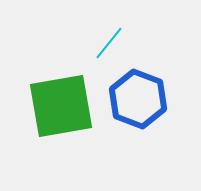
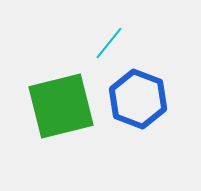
green square: rotated 4 degrees counterclockwise
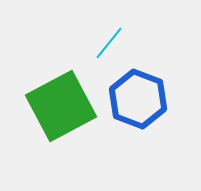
green square: rotated 14 degrees counterclockwise
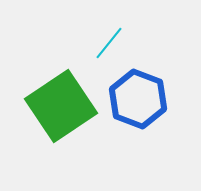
green square: rotated 6 degrees counterclockwise
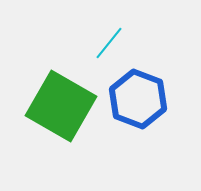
green square: rotated 26 degrees counterclockwise
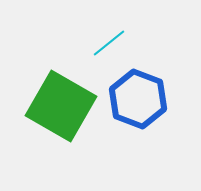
cyan line: rotated 12 degrees clockwise
